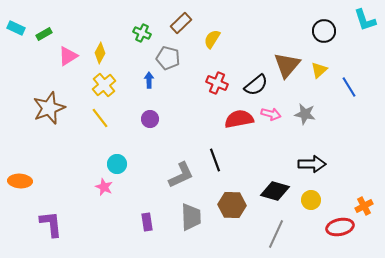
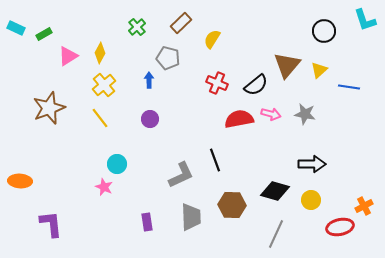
green cross: moved 5 px left, 6 px up; rotated 24 degrees clockwise
blue line: rotated 50 degrees counterclockwise
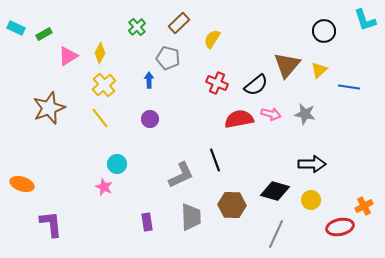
brown rectangle: moved 2 px left
orange ellipse: moved 2 px right, 3 px down; rotated 15 degrees clockwise
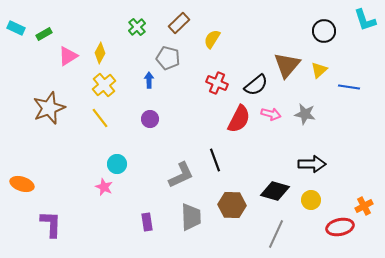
red semicircle: rotated 128 degrees clockwise
purple L-shape: rotated 8 degrees clockwise
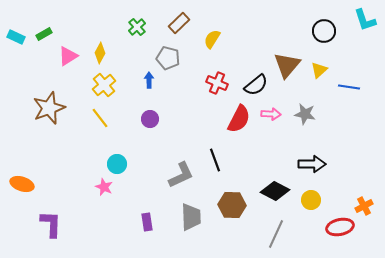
cyan rectangle: moved 9 px down
pink arrow: rotated 12 degrees counterclockwise
black diamond: rotated 12 degrees clockwise
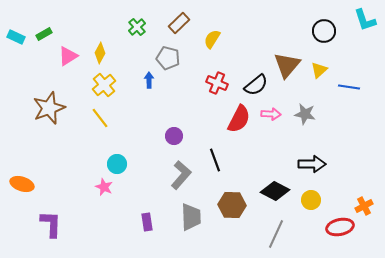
purple circle: moved 24 px right, 17 px down
gray L-shape: rotated 24 degrees counterclockwise
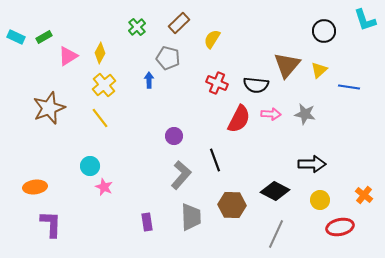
green rectangle: moved 3 px down
black semicircle: rotated 45 degrees clockwise
cyan circle: moved 27 px left, 2 px down
orange ellipse: moved 13 px right, 3 px down; rotated 25 degrees counterclockwise
yellow circle: moved 9 px right
orange cross: moved 11 px up; rotated 24 degrees counterclockwise
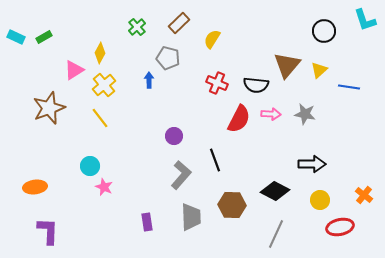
pink triangle: moved 6 px right, 14 px down
purple L-shape: moved 3 px left, 7 px down
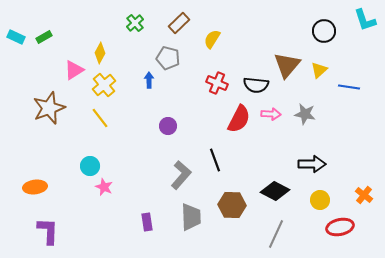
green cross: moved 2 px left, 4 px up
purple circle: moved 6 px left, 10 px up
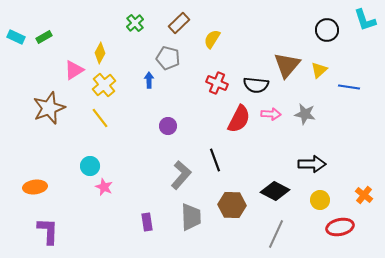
black circle: moved 3 px right, 1 px up
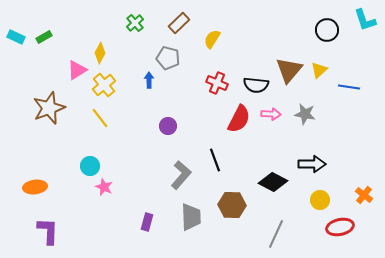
brown triangle: moved 2 px right, 5 px down
pink triangle: moved 3 px right
black diamond: moved 2 px left, 9 px up
purple rectangle: rotated 24 degrees clockwise
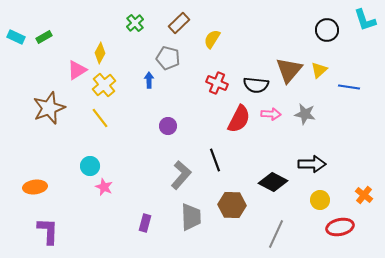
purple rectangle: moved 2 px left, 1 px down
